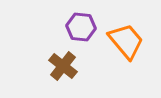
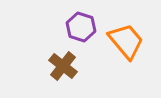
purple hexagon: rotated 12 degrees clockwise
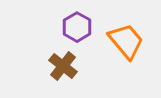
purple hexagon: moved 4 px left; rotated 12 degrees clockwise
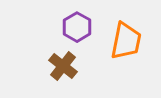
orange trapezoid: rotated 51 degrees clockwise
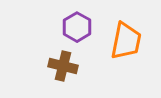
brown cross: rotated 24 degrees counterclockwise
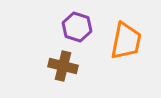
purple hexagon: rotated 12 degrees counterclockwise
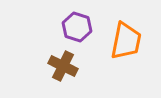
brown cross: rotated 12 degrees clockwise
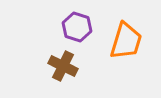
orange trapezoid: rotated 6 degrees clockwise
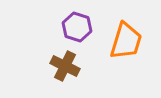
brown cross: moved 2 px right
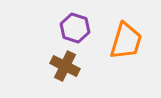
purple hexagon: moved 2 px left, 1 px down
